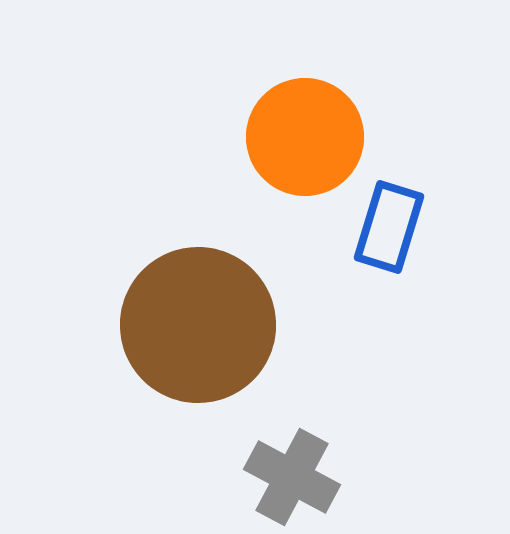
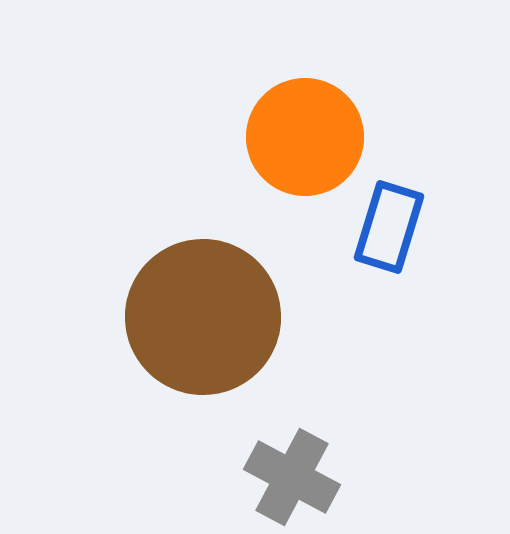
brown circle: moved 5 px right, 8 px up
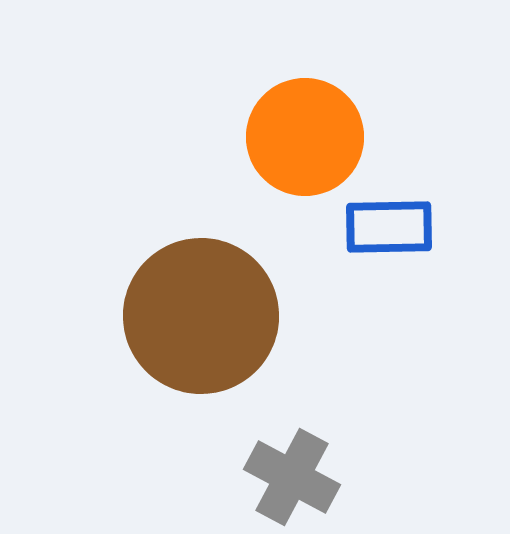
blue rectangle: rotated 72 degrees clockwise
brown circle: moved 2 px left, 1 px up
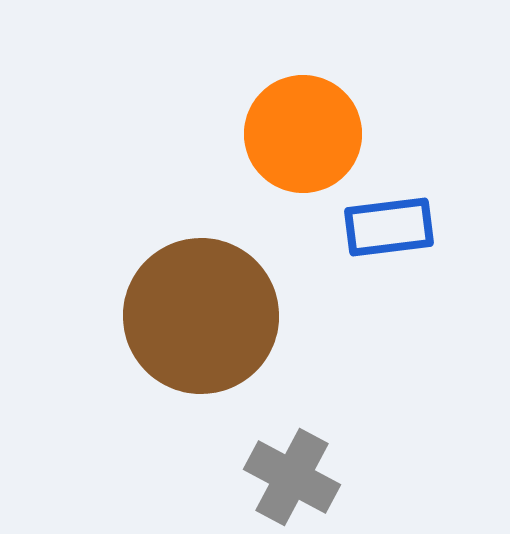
orange circle: moved 2 px left, 3 px up
blue rectangle: rotated 6 degrees counterclockwise
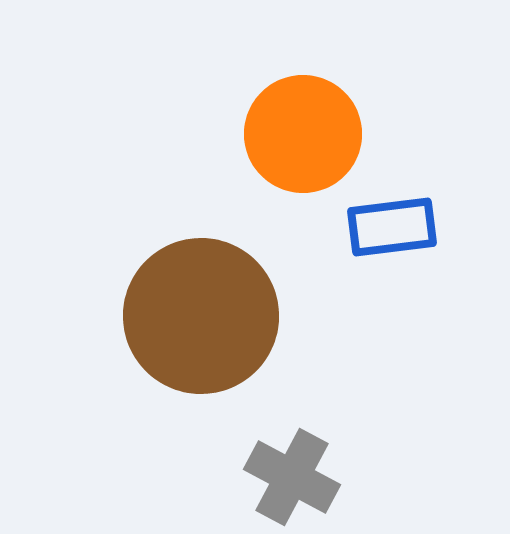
blue rectangle: moved 3 px right
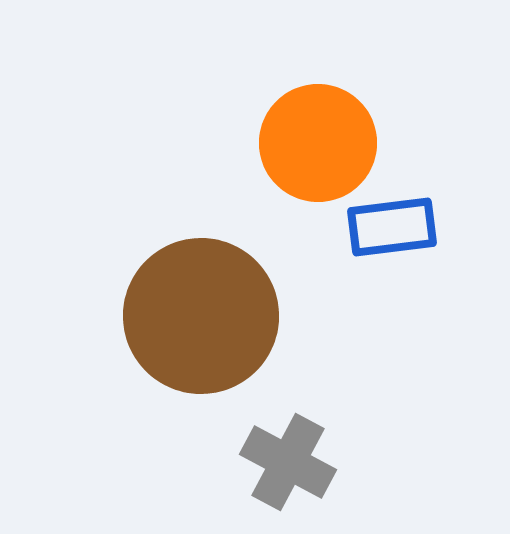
orange circle: moved 15 px right, 9 px down
gray cross: moved 4 px left, 15 px up
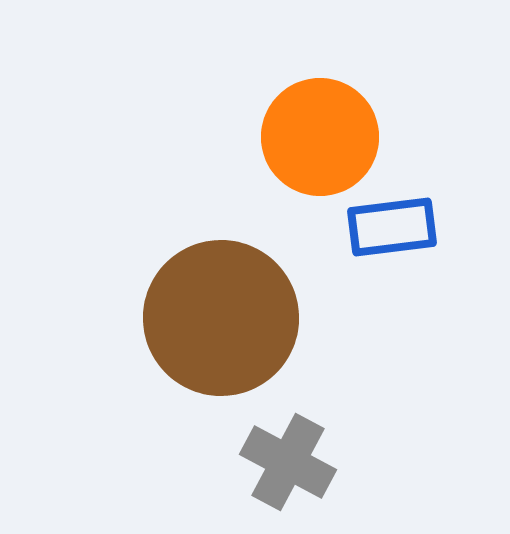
orange circle: moved 2 px right, 6 px up
brown circle: moved 20 px right, 2 px down
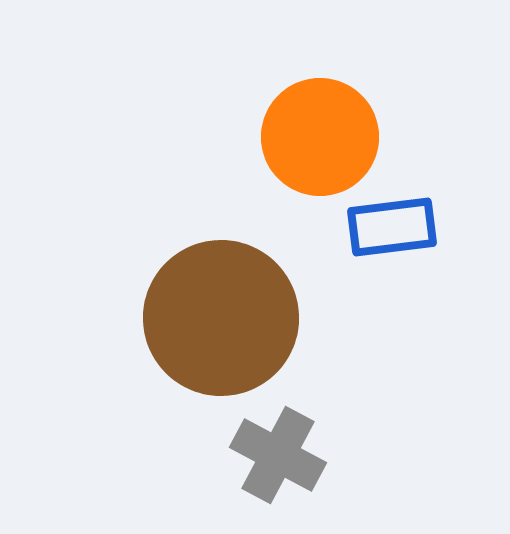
gray cross: moved 10 px left, 7 px up
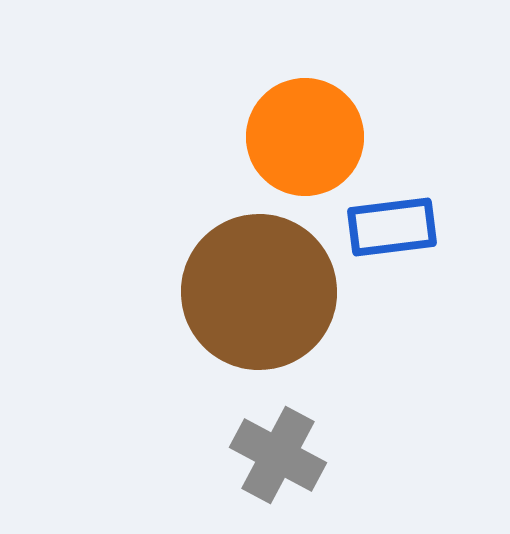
orange circle: moved 15 px left
brown circle: moved 38 px right, 26 px up
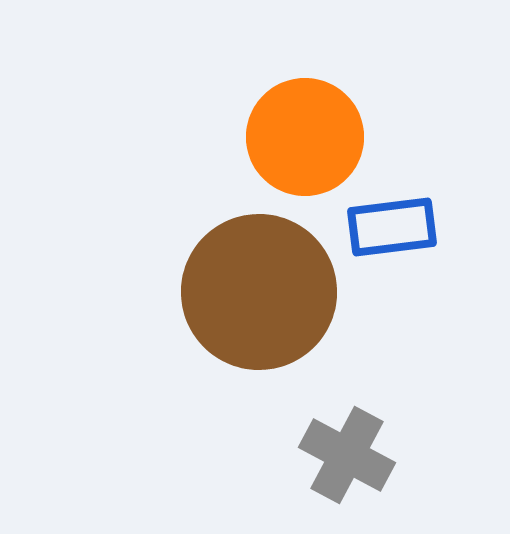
gray cross: moved 69 px right
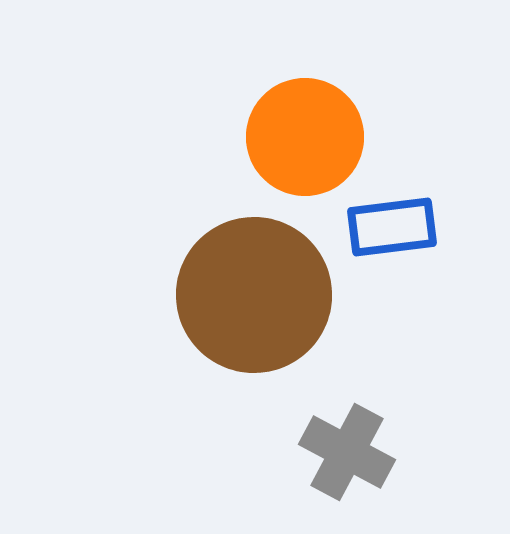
brown circle: moved 5 px left, 3 px down
gray cross: moved 3 px up
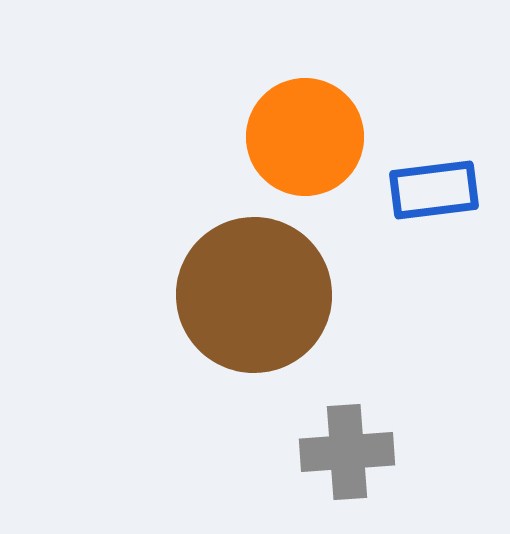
blue rectangle: moved 42 px right, 37 px up
gray cross: rotated 32 degrees counterclockwise
